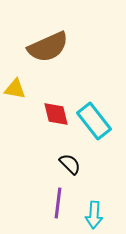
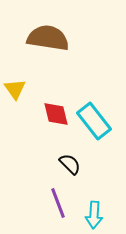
brown semicircle: moved 9 px up; rotated 147 degrees counterclockwise
yellow triangle: rotated 45 degrees clockwise
purple line: rotated 28 degrees counterclockwise
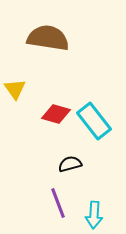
red diamond: rotated 60 degrees counterclockwise
black semicircle: rotated 60 degrees counterclockwise
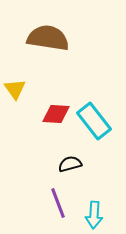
red diamond: rotated 12 degrees counterclockwise
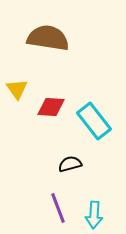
yellow triangle: moved 2 px right
red diamond: moved 5 px left, 7 px up
purple line: moved 5 px down
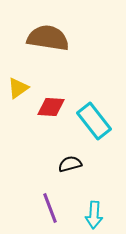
yellow triangle: moved 1 px right, 1 px up; rotated 30 degrees clockwise
purple line: moved 8 px left
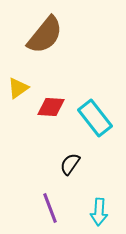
brown semicircle: moved 3 px left, 3 px up; rotated 120 degrees clockwise
cyan rectangle: moved 1 px right, 3 px up
black semicircle: rotated 40 degrees counterclockwise
cyan arrow: moved 5 px right, 3 px up
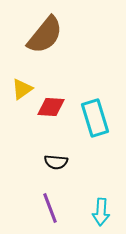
yellow triangle: moved 4 px right, 1 px down
cyan rectangle: rotated 21 degrees clockwise
black semicircle: moved 14 px left, 2 px up; rotated 120 degrees counterclockwise
cyan arrow: moved 2 px right
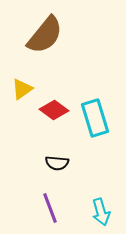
red diamond: moved 3 px right, 3 px down; rotated 32 degrees clockwise
black semicircle: moved 1 px right, 1 px down
cyan arrow: rotated 20 degrees counterclockwise
